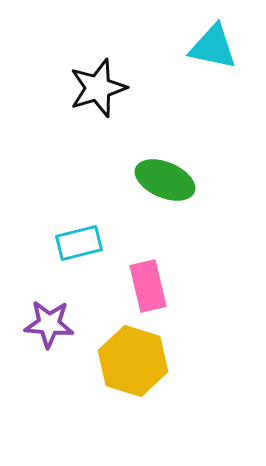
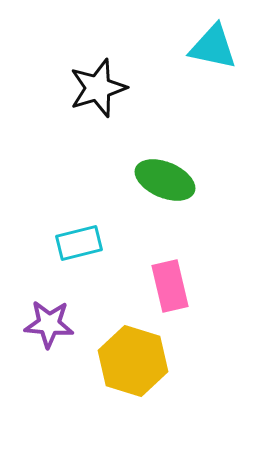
pink rectangle: moved 22 px right
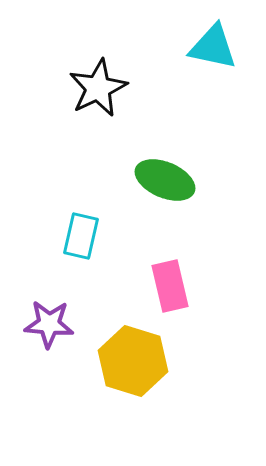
black star: rotated 8 degrees counterclockwise
cyan rectangle: moved 2 px right, 7 px up; rotated 63 degrees counterclockwise
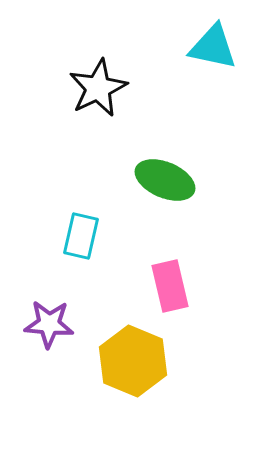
yellow hexagon: rotated 6 degrees clockwise
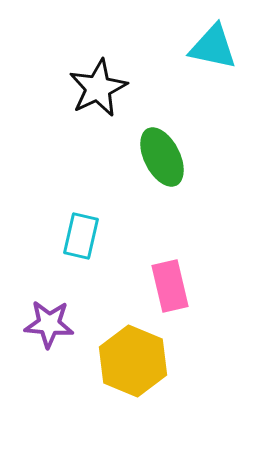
green ellipse: moved 3 px left, 23 px up; rotated 40 degrees clockwise
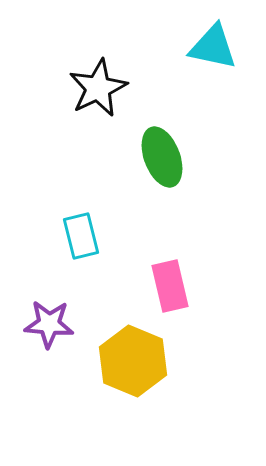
green ellipse: rotated 6 degrees clockwise
cyan rectangle: rotated 27 degrees counterclockwise
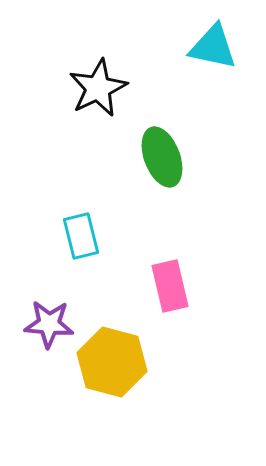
yellow hexagon: moved 21 px left, 1 px down; rotated 8 degrees counterclockwise
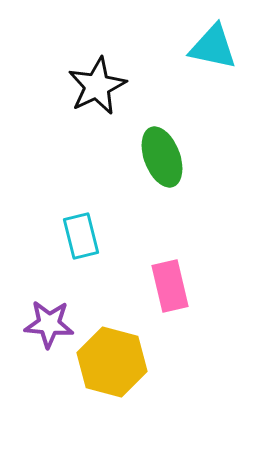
black star: moved 1 px left, 2 px up
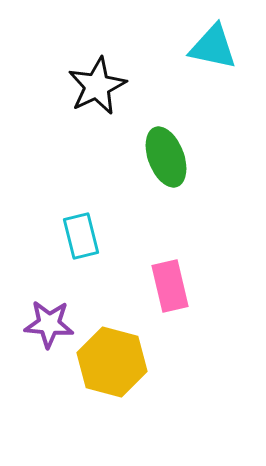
green ellipse: moved 4 px right
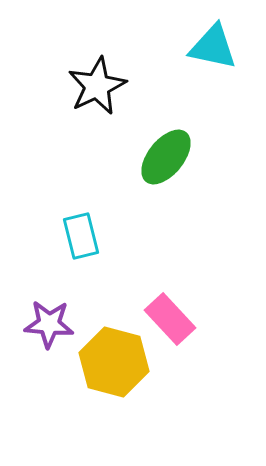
green ellipse: rotated 60 degrees clockwise
pink rectangle: moved 33 px down; rotated 30 degrees counterclockwise
yellow hexagon: moved 2 px right
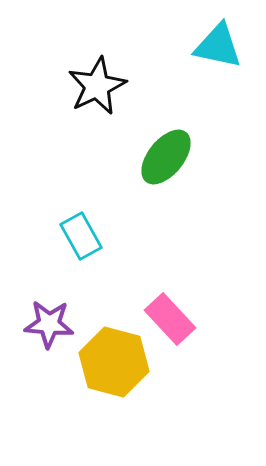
cyan triangle: moved 5 px right, 1 px up
cyan rectangle: rotated 15 degrees counterclockwise
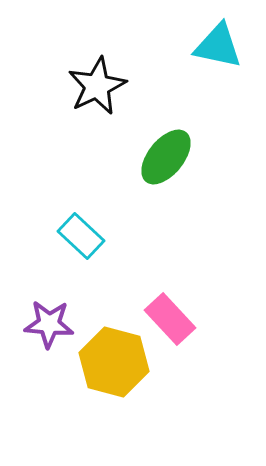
cyan rectangle: rotated 18 degrees counterclockwise
